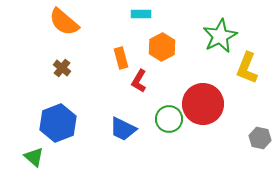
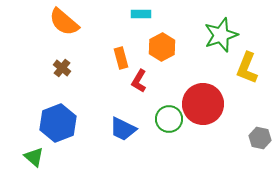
green star: moved 1 px right, 1 px up; rotated 8 degrees clockwise
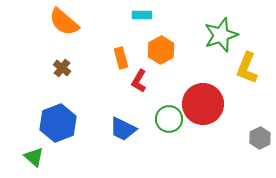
cyan rectangle: moved 1 px right, 1 px down
orange hexagon: moved 1 px left, 3 px down
gray hexagon: rotated 20 degrees clockwise
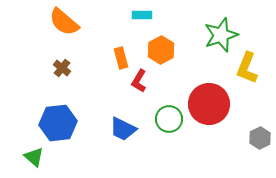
red circle: moved 6 px right
blue hexagon: rotated 15 degrees clockwise
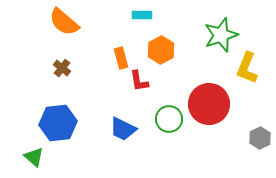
red L-shape: rotated 40 degrees counterclockwise
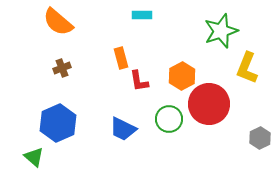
orange semicircle: moved 6 px left
green star: moved 4 px up
orange hexagon: moved 21 px right, 26 px down
brown cross: rotated 30 degrees clockwise
blue hexagon: rotated 18 degrees counterclockwise
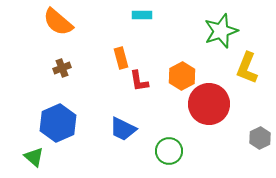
green circle: moved 32 px down
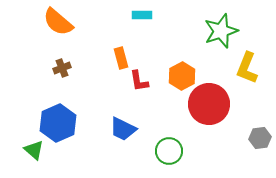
gray hexagon: rotated 20 degrees clockwise
green triangle: moved 7 px up
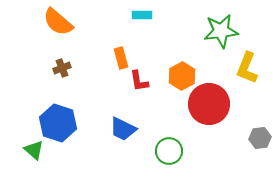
green star: rotated 12 degrees clockwise
blue hexagon: rotated 18 degrees counterclockwise
